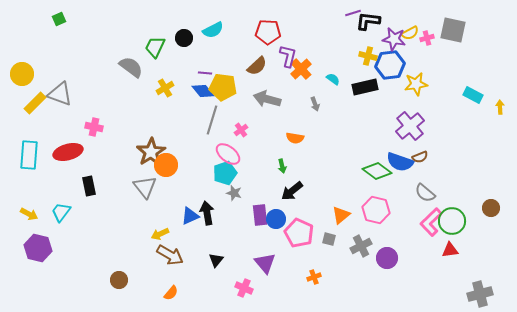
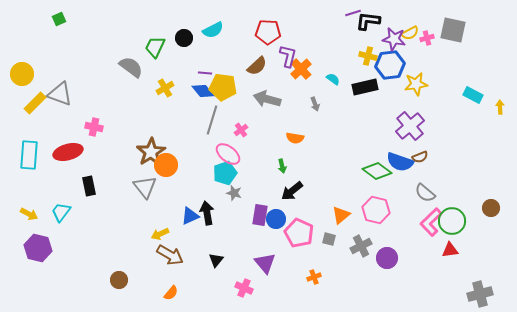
purple rectangle at (260, 215): rotated 15 degrees clockwise
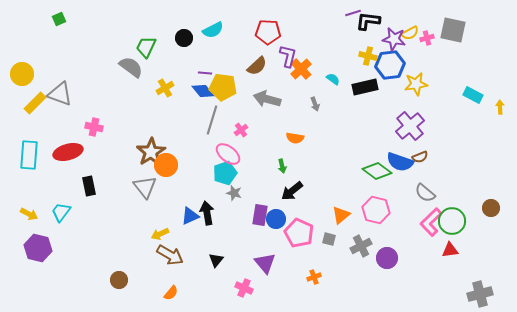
green trapezoid at (155, 47): moved 9 px left
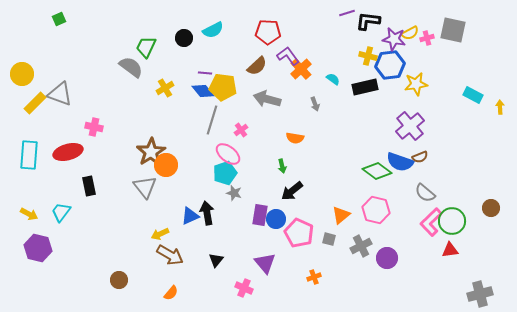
purple line at (353, 13): moved 6 px left
purple L-shape at (288, 56): rotated 50 degrees counterclockwise
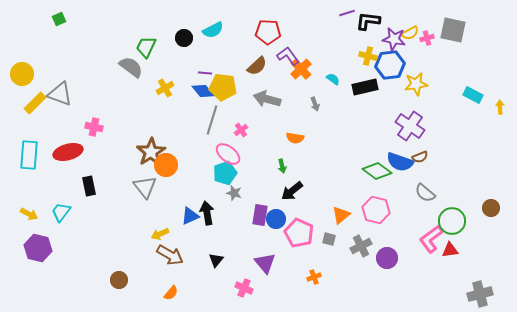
purple cross at (410, 126): rotated 16 degrees counterclockwise
pink L-shape at (431, 222): moved 17 px down; rotated 8 degrees clockwise
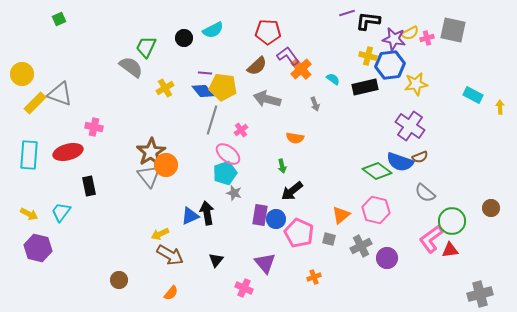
gray triangle at (145, 187): moved 4 px right, 11 px up
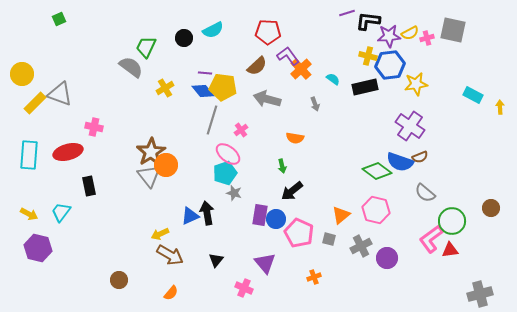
purple star at (394, 39): moved 5 px left, 3 px up; rotated 15 degrees counterclockwise
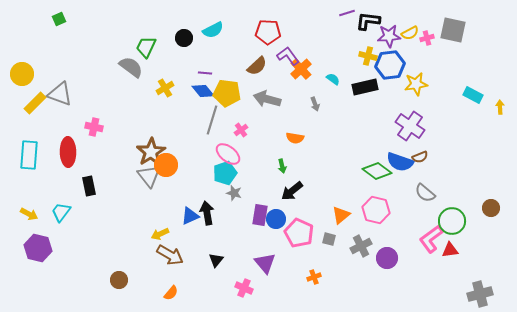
yellow pentagon at (223, 87): moved 4 px right, 6 px down
red ellipse at (68, 152): rotated 76 degrees counterclockwise
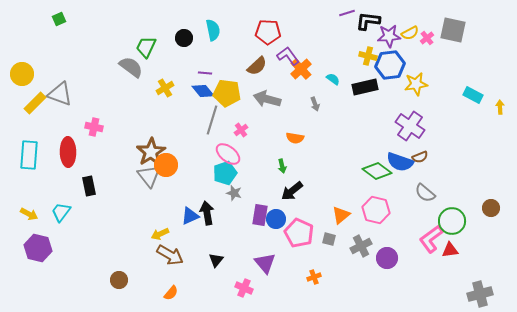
cyan semicircle at (213, 30): rotated 75 degrees counterclockwise
pink cross at (427, 38): rotated 24 degrees counterclockwise
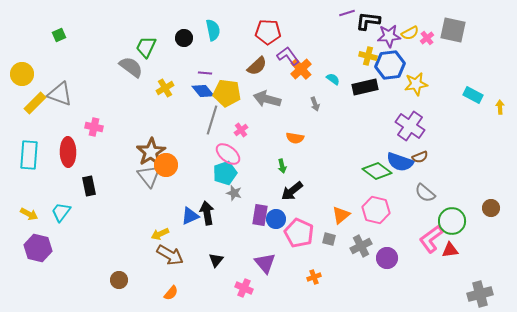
green square at (59, 19): moved 16 px down
